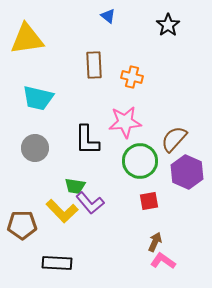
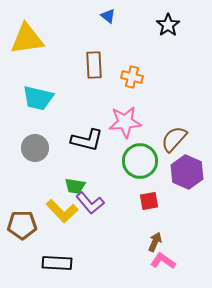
black L-shape: rotated 76 degrees counterclockwise
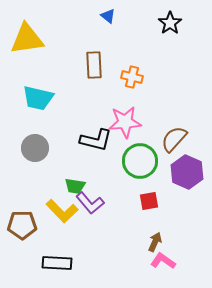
black star: moved 2 px right, 2 px up
black L-shape: moved 9 px right
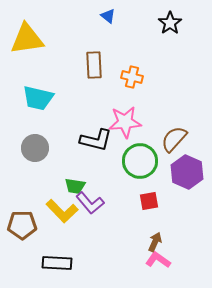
pink L-shape: moved 5 px left, 1 px up
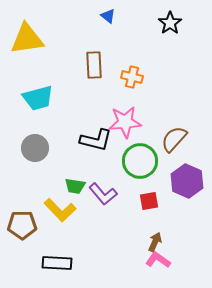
cyan trapezoid: rotated 28 degrees counterclockwise
purple hexagon: moved 9 px down
purple L-shape: moved 13 px right, 9 px up
yellow L-shape: moved 2 px left, 1 px up
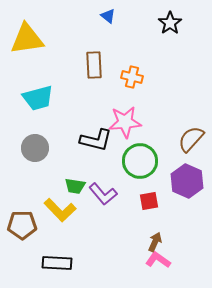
brown semicircle: moved 17 px right
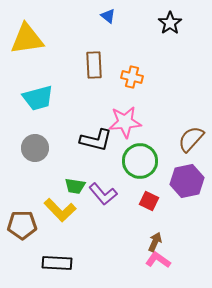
purple hexagon: rotated 24 degrees clockwise
red square: rotated 36 degrees clockwise
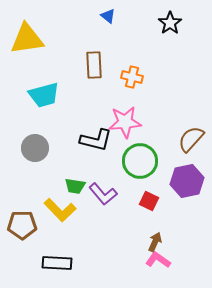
cyan trapezoid: moved 6 px right, 3 px up
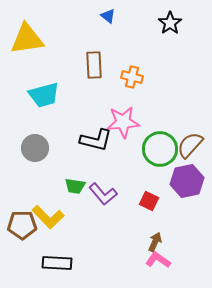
pink star: moved 2 px left
brown semicircle: moved 1 px left, 6 px down
green circle: moved 20 px right, 12 px up
yellow L-shape: moved 12 px left, 7 px down
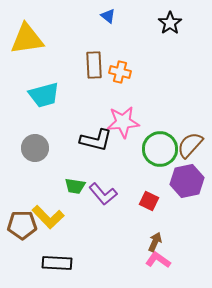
orange cross: moved 12 px left, 5 px up
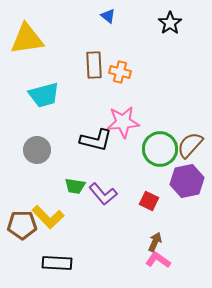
gray circle: moved 2 px right, 2 px down
